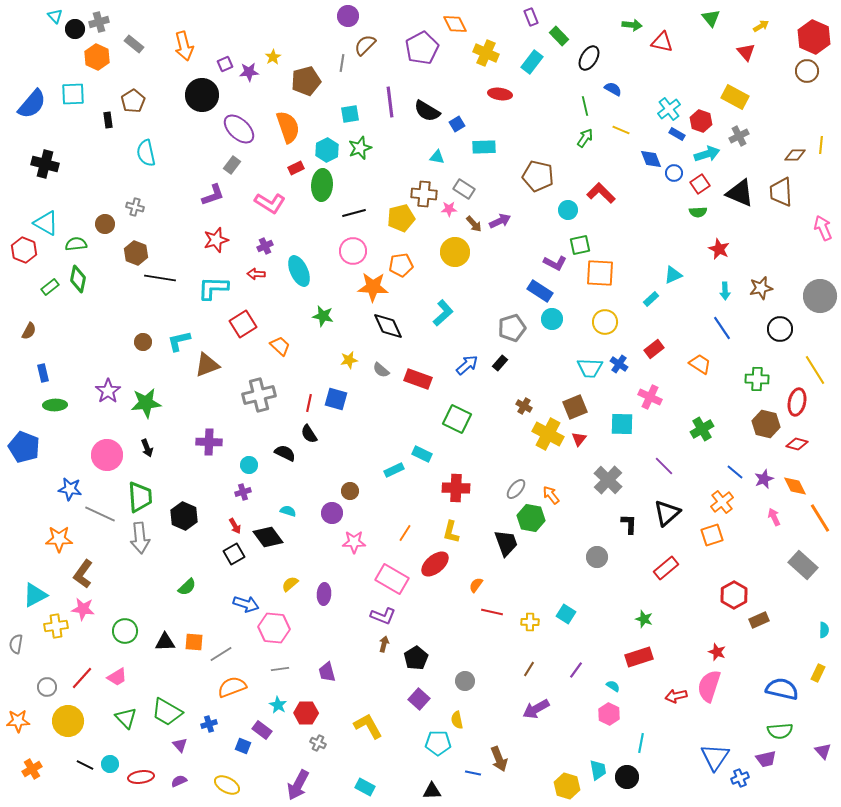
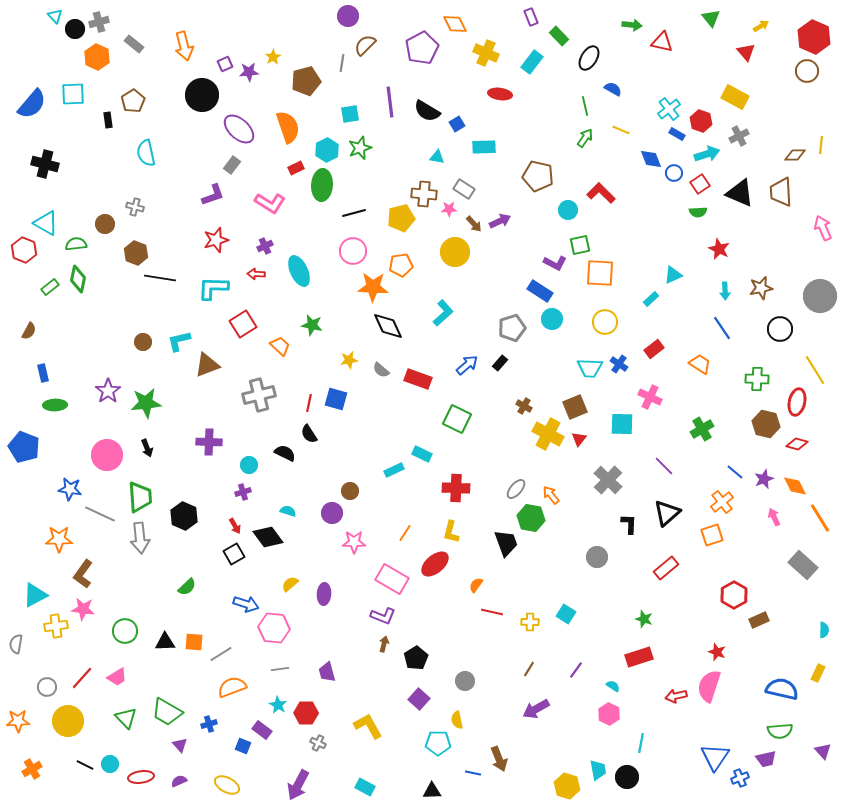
green star at (323, 316): moved 11 px left, 9 px down
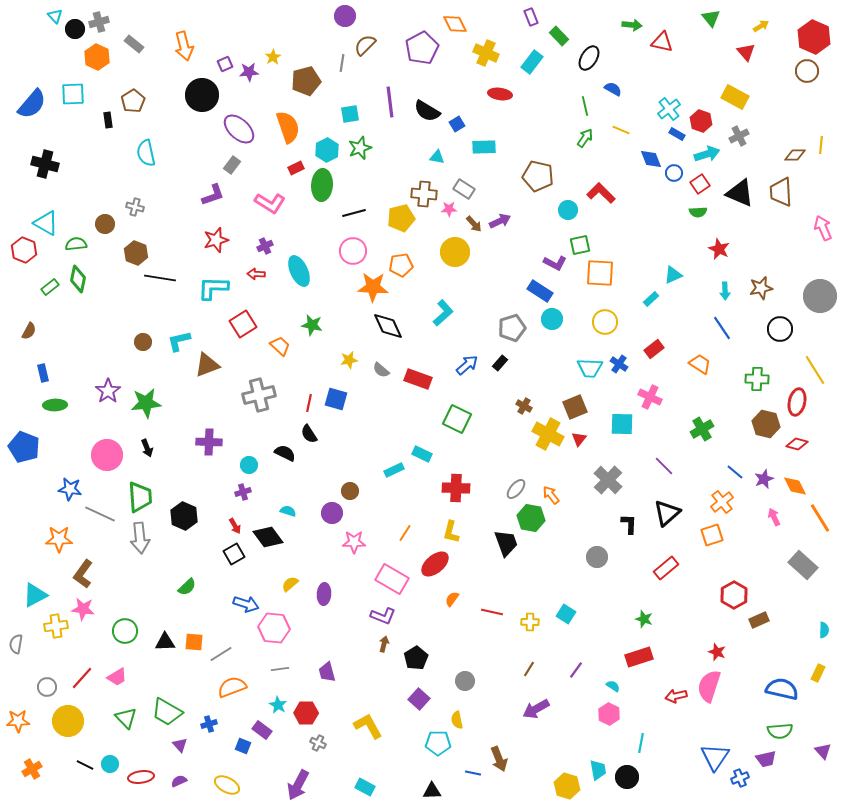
purple circle at (348, 16): moved 3 px left
orange semicircle at (476, 585): moved 24 px left, 14 px down
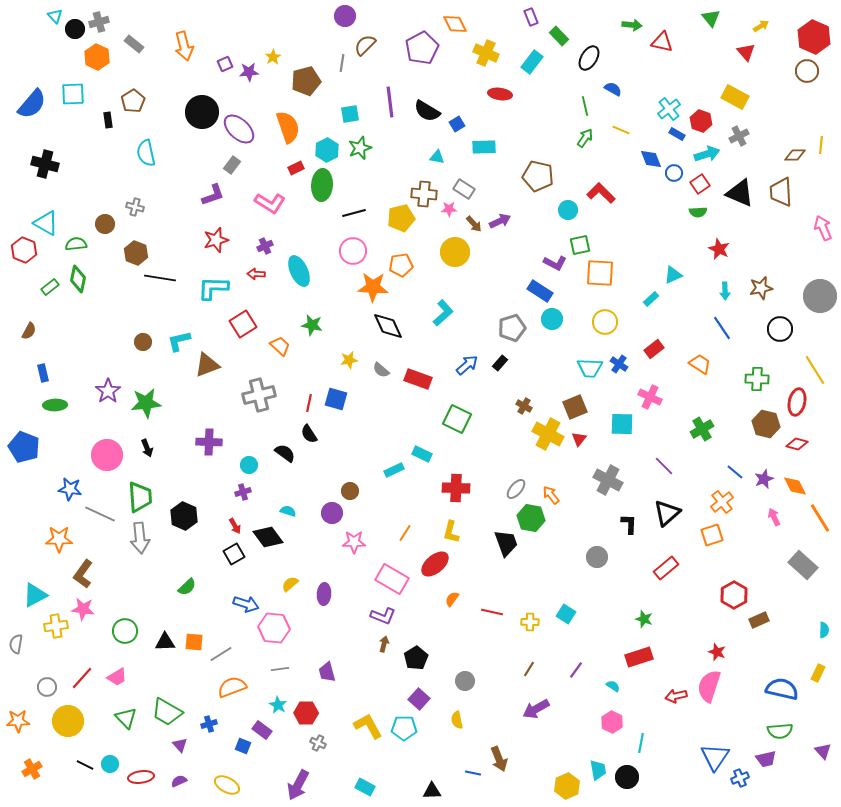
black circle at (202, 95): moved 17 px down
black semicircle at (285, 453): rotated 10 degrees clockwise
gray cross at (608, 480): rotated 16 degrees counterclockwise
pink hexagon at (609, 714): moved 3 px right, 8 px down
cyan pentagon at (438, 743): moved 34 px left, 15 px up
yellow hexagon at (567, 786): rotated 20 degrees clockwise
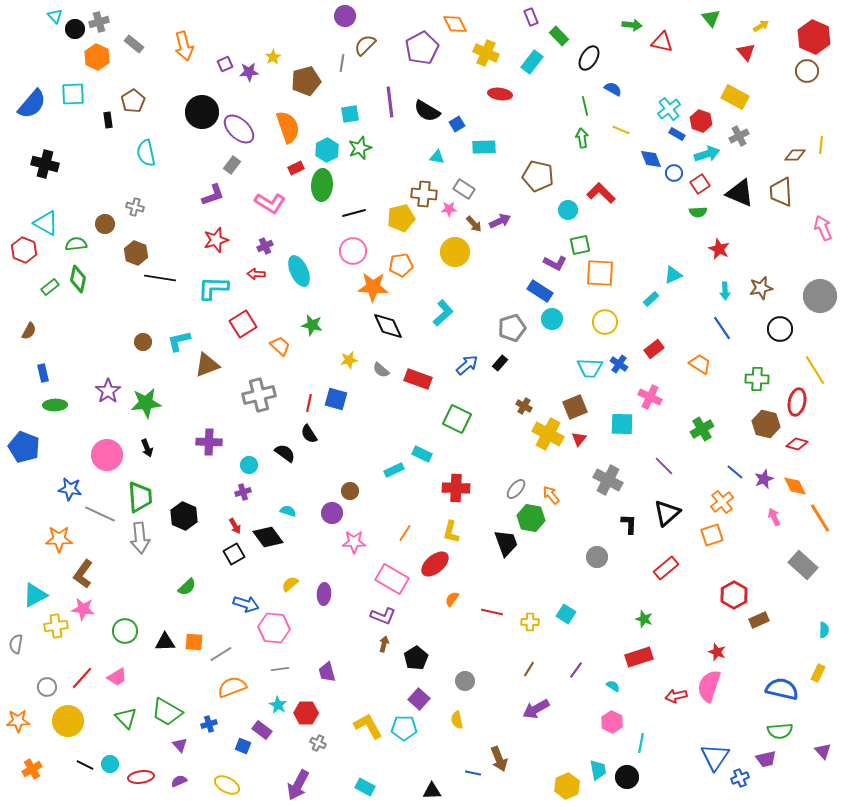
green arrow at (585, 138): moved 3 px left; rotated 42 degrees counterclockwise
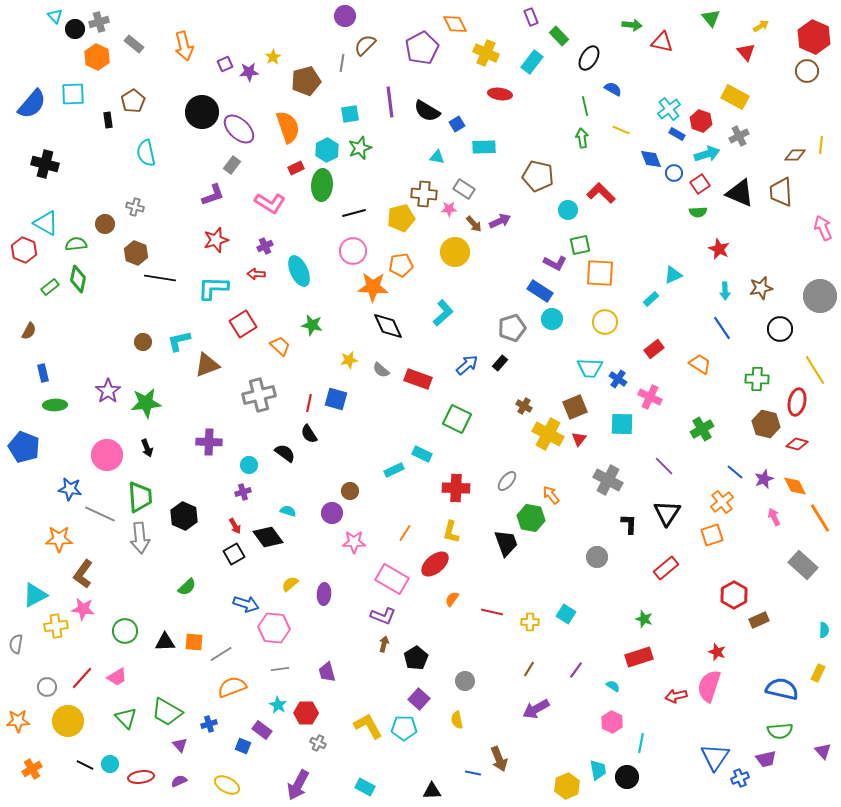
blue cross at (619, 364): moved 1 px left, 15 px down
gray ellipse at (516, 489): moved 9 px left, 8 px up
black triangle at (667, 513): rotated 16 degrees counterclockwise
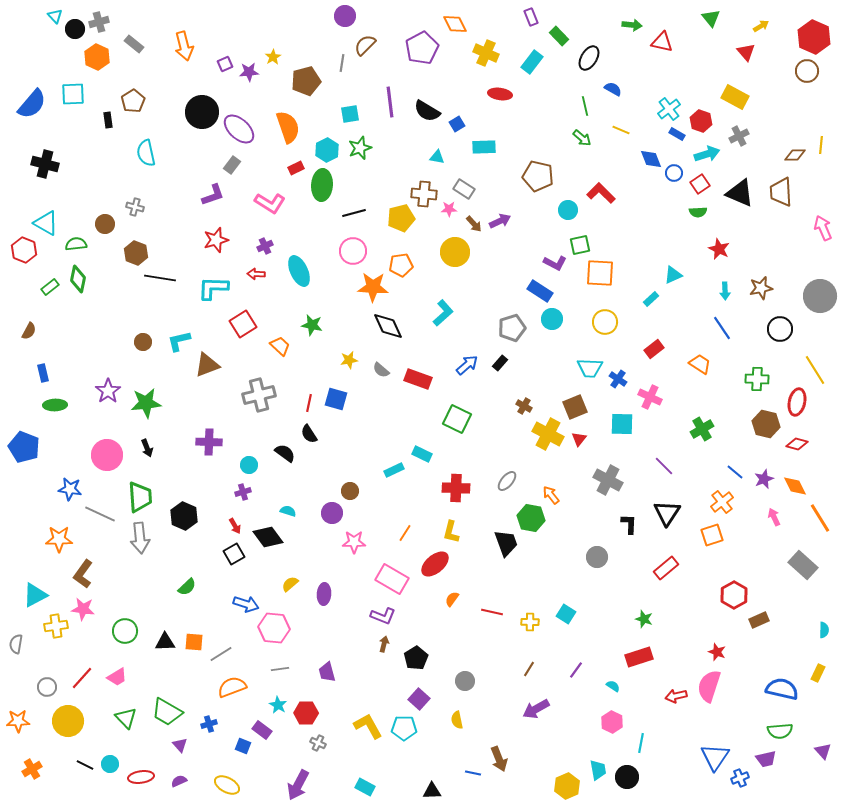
green arrow at (582, 138): rotated 138 degrees clockwise
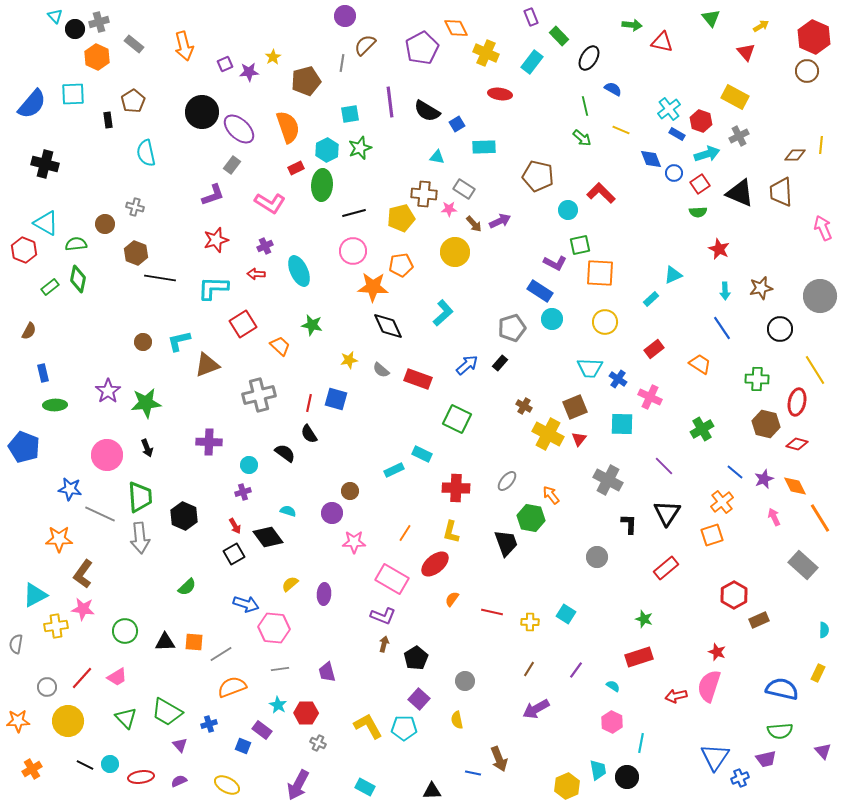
orange diamond at (455, 24): moved 1 px right, 4 px down
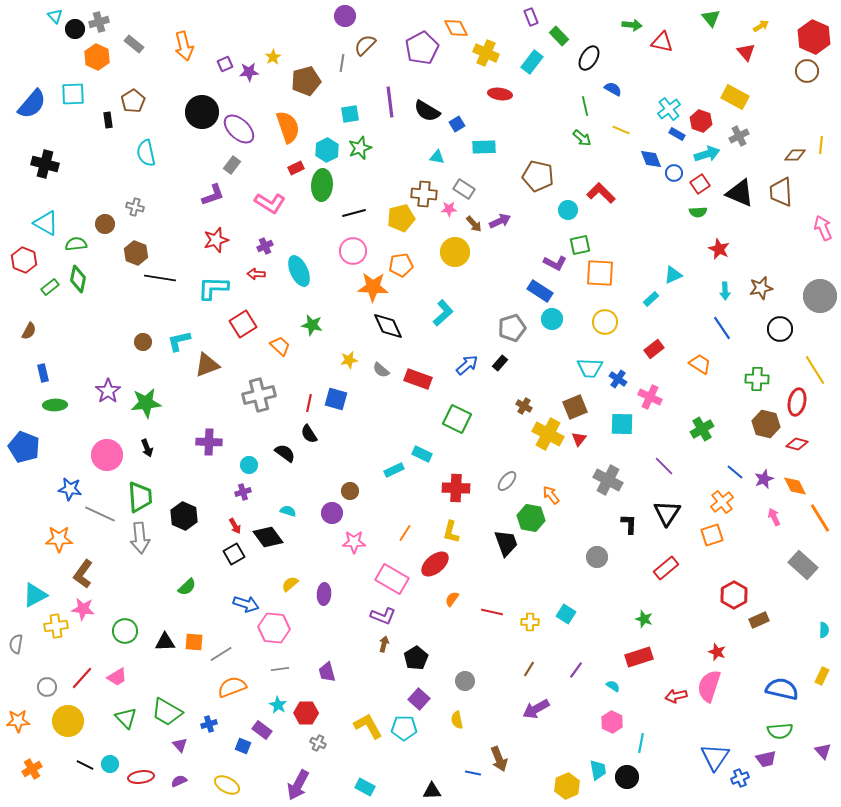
red hexagon at (24, 250): moved 10 px down
yellow rectangle at (818, 673): moved 4 px right, 3 px down
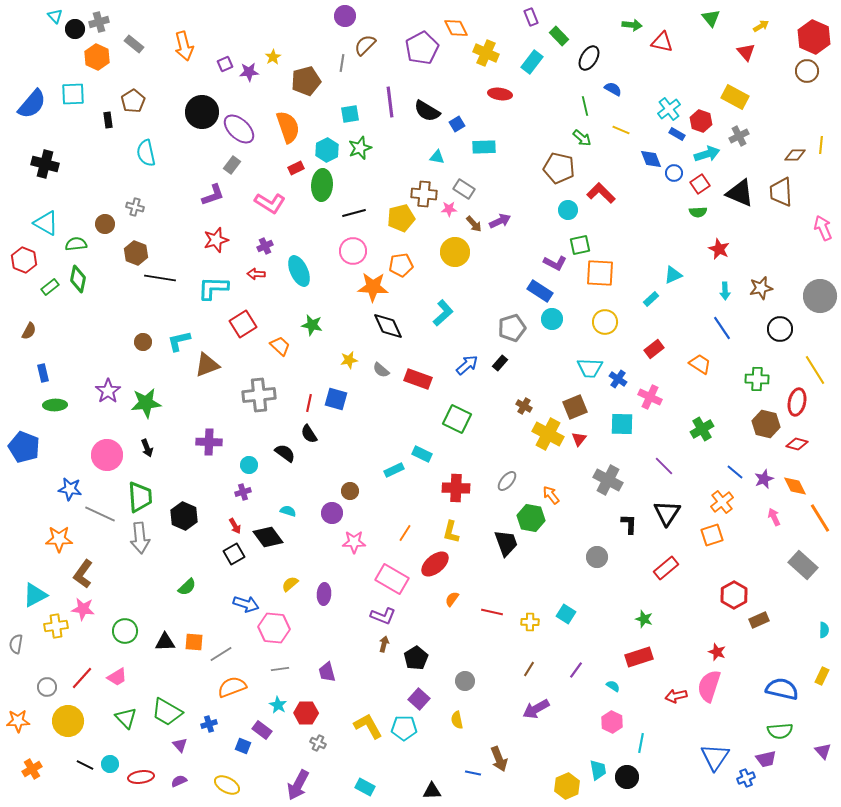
brown pentagon at (538, 176): moved 21 px right, 8 px up
gray cross at (259, 395): rotated 8 degrees clockwise
blue cross at (740, 778): moved 6 px right
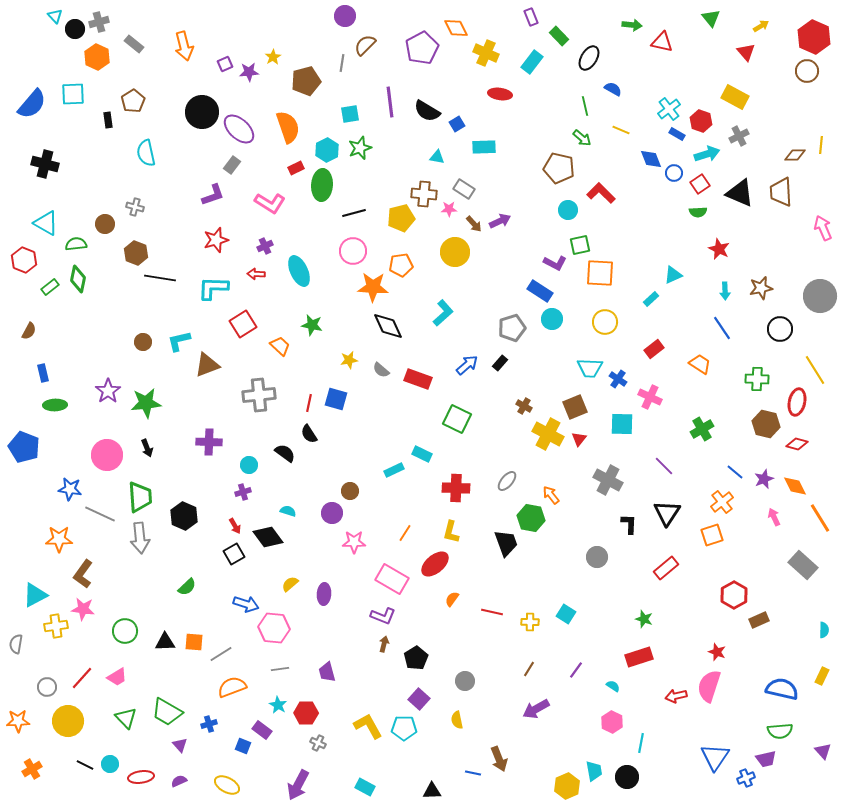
cyan trapezoid at (598, 770): moved 4 px left, 1 px down
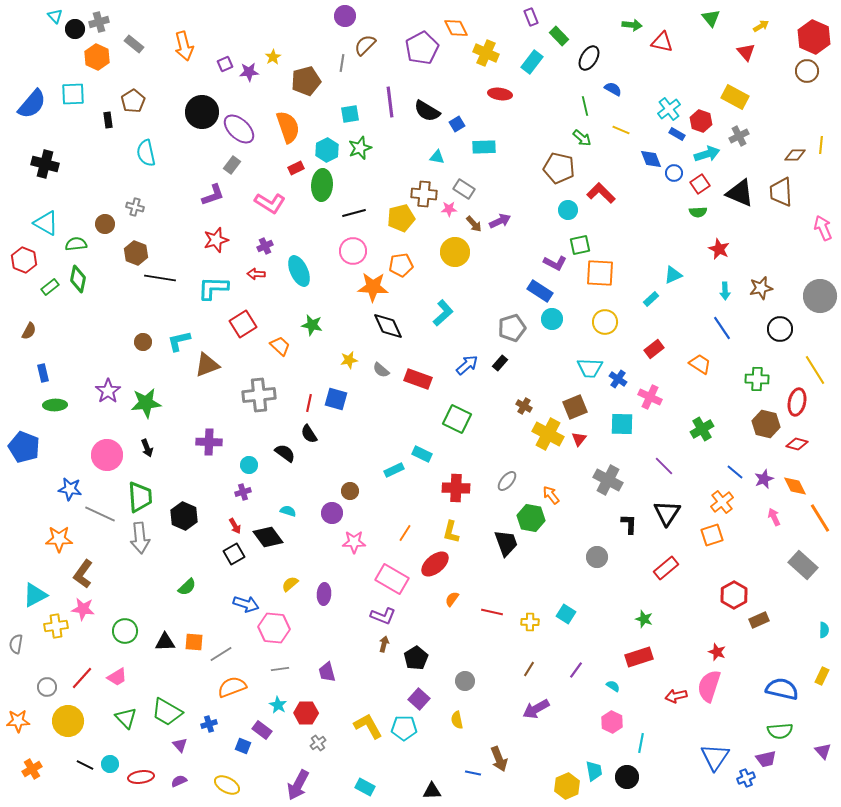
gray cross at (318, 743): rotated 28 degrees clockwise
